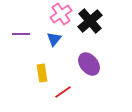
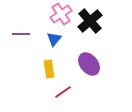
yellow rectangle: moved 7 px right, 4 px up
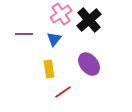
black cross: moved 1 px left, 1 px up
purple line: moved 3 px right
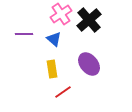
blue triangle: rotated 28 degrees counterclockwise
yellow rectangle: moved 3 px right
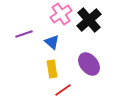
purple line: rotated 18 degrees counterclockwise
blue triangle: moved 2 px left, 3 px down
red line: moved 2 px up
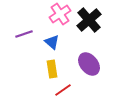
pink cross: moved 1 px left
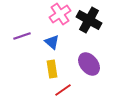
black cross: rotated 20 degrees counterclockwise
purple line: moved 2 px left, 2 px down
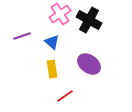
purple ellipse: rotated 15 degrees counterclockwise
red line: moved 2 px right, 6 px down
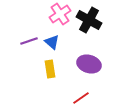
purple line: moved 7 px right, 5 px down
purple ellipse: rotated 20 degrees counterclockwise
yellow rectangle: moved 2 px left
red line: moved 16 px right, 2 px down
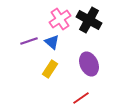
pink cross: moved 5 px down
purple ellipse: rotated 50 degrees clockwise
yellow rectangle: rotated 42 degrees clockwise
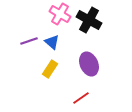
pink cross: moved 5 px up; rotated 25 degrees counterclockwise
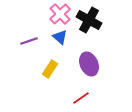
pink cross: rotated 15 degrees clockwise
blue triangle: moved 8 px right, 5 px up
